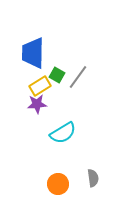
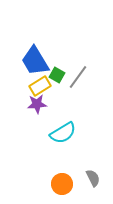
blue trapezoid: moved 2 px right, 8 px down; rotated 32 degrees counterclockwise
gray semicircle: rotated 18 degrees counterclockwise
orange circle: moved 4 px right
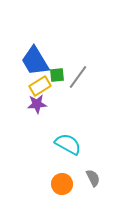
green square: rotated 35 degrees counterclockwise
cyan semicircle: moved 5 px right, 11 px down; rotated 120 degrees counterclockwise
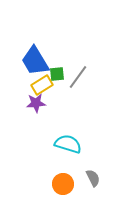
green square: moved 1 px up
yellow rectangle: moved 2 px right, 1 px up
purple star: moved 1 px left, 1 px up
cyan semicircle: rotated 12 degrees counterclockwise
orange circle: moved 1 px right
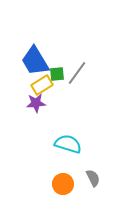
gray line: moved 1 px left, 4 px up
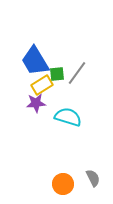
cyan semicircle: moved 27 px up
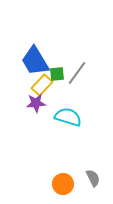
yellow rectangle: rotated 15 degrees counterclockwise
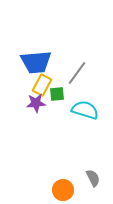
blue trapezoid: moved 1 px right, 1 px down; rotated 64 degrees counterclockwise
green square: moved 20 px down
yellow rectangle: rotated 15 degrees counterclockwise
cyan semicircle: moved 17 px right, 7 px up
orange circle: moved 6 px down
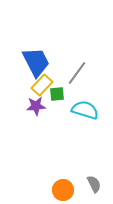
blue trapezoid: rotated 112 degrees counterclockwise
yellow rectangle: rotated 15 degrees clockwise
purple star: moved 3 px down
gray semicircle: moved 1 px right, 6 px down
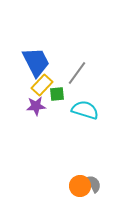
orange circle: moved 17 px right, 4 px up
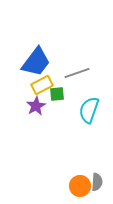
blue trapezoid: rotated 64 degrees clockwise
gray line: rotated 35 degrees clockwise
yellow rectangle: rotated 20 degrees clockwise
purple star: rotated 24 degrees counterclockwise
cyan semicircle: moved 4 px right; rotated 88 degrees counterclockwise
gray semicircle: moved 3 px right, 2 px up; rotated 30 degrees clockwise
